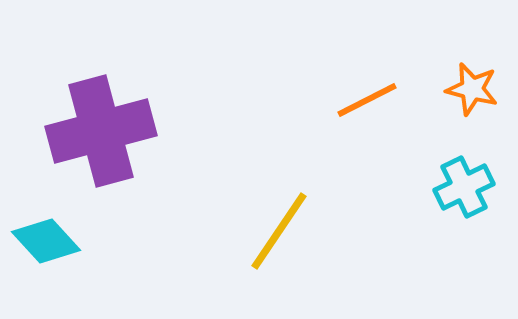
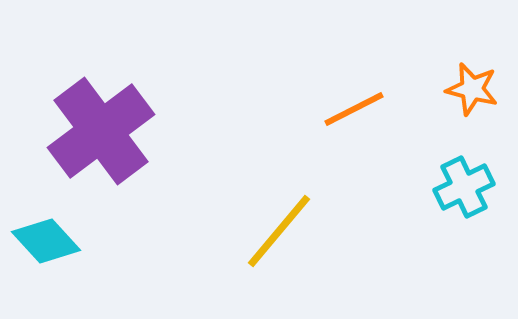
orange line: moved 13 px left, 9 px down
purple cross: rotated 22 degrees counterclockwise
yellow line: rotated 6 degrees clockwise
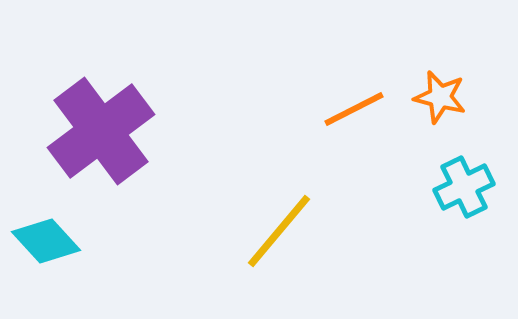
orange star: moved 32 px left, 8 px down
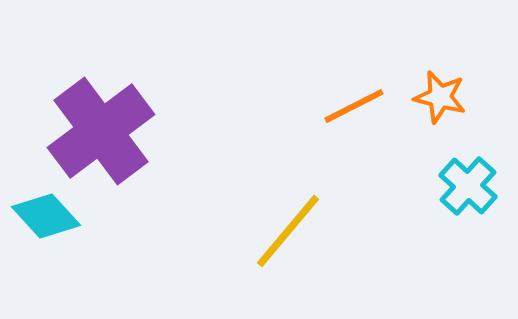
orange line: moved 3 px up
cyan cross: moved 4 px right, 1 px up; rotated 22 degrees counterclockwise
yellow line: moved 9 px right
cyan diamond: moved 25 px up
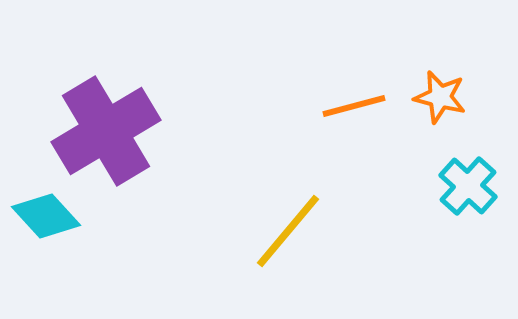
orange line: rotated 12 degrees clockwise
purple cross: moved 5 px right; rotated 6 degrees clockwise
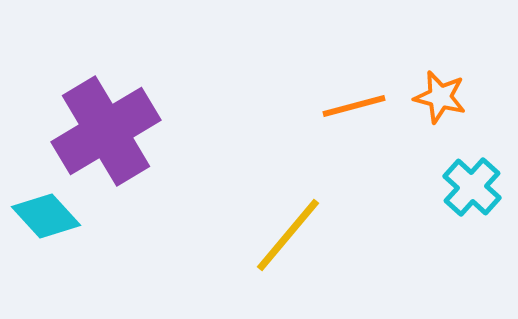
cyan cross: moved 4 px right, 1 px down
yellow line: moved 4 px down
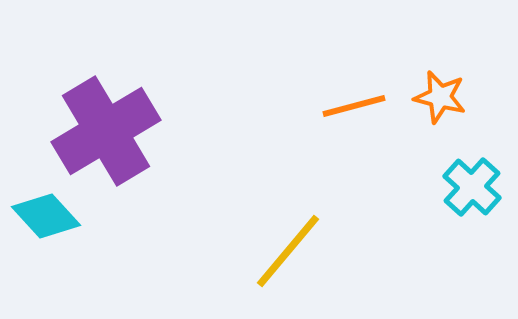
yellow line: moved 16 px down
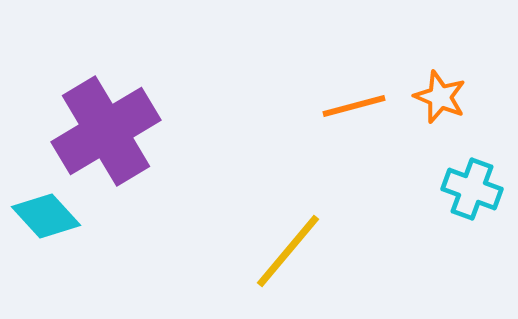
orange star: rotated 8 degrees clockwise
cyan cross: moved 2 px down; rotated 22 degrees counterclockwise
